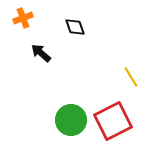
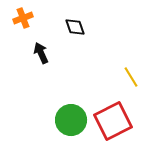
black arrow: rotated 25 degrees clockwise
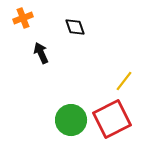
yellow line: moved 7 px left, 4 px down; rotated 70 degrees clockwise
red square: moved 1 px left, 2 px up
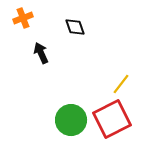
yellow line: moved 3 px left, 3 px down
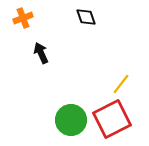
black diamond: moved 11 px right, 10 px up
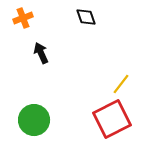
green circle: moved 37 px left
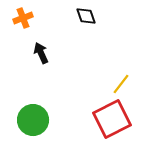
black diamond: moved 1 px up
green circle: moved 1 px left
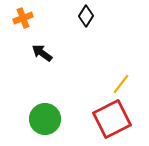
black diamond: rotated 50 degrees clockwise
black arrow: moved 1 px right; rotated 30 degrees counterclockwise
green circle: moved 12 px right, 1 px up
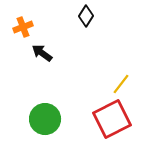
orange cross: moved 9 px down
